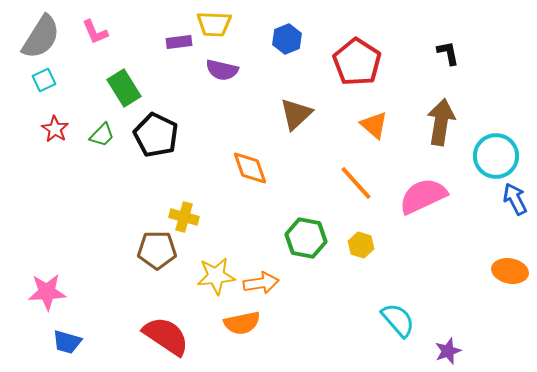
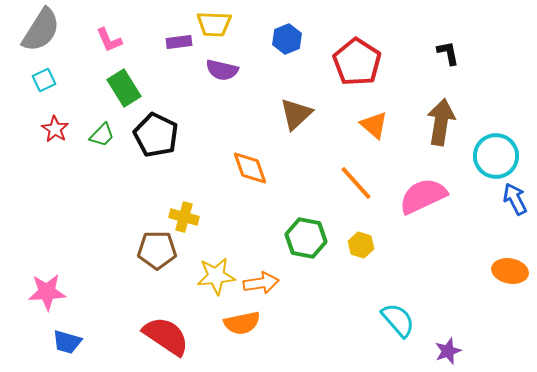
pink L-shape: moved 14 px right, 8 px down
gray semicircle: moved 7 px up
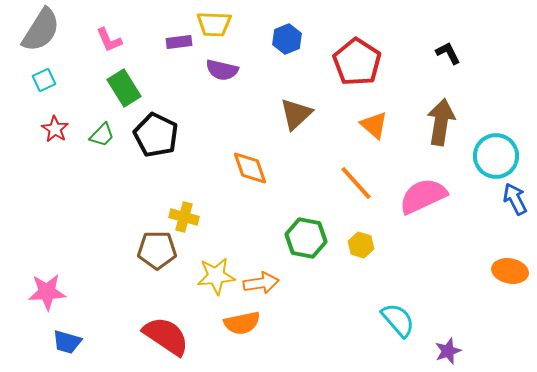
black L-shape: rotated 16 degrees counterclockwise
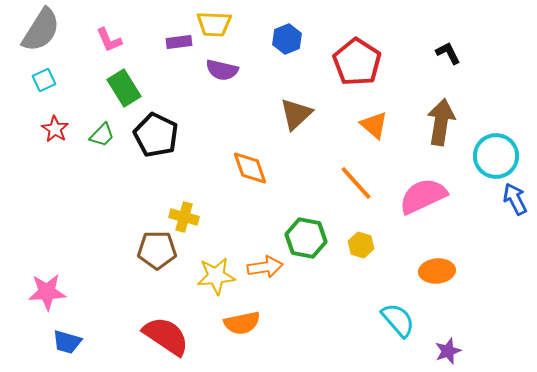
orange ellipse: moved 73 px left; rotated 16 degrees counterclockwise
orange arrow: moved 4 px right, 16 px up
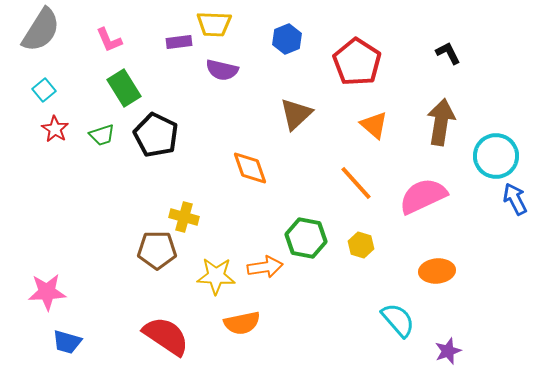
cyan square: moved 10 px down; rotated 15 degrees counterclockwise
green trapezoid: rotated 28 degrees clockwise
yellow star: rotated 9 degrees clockwise
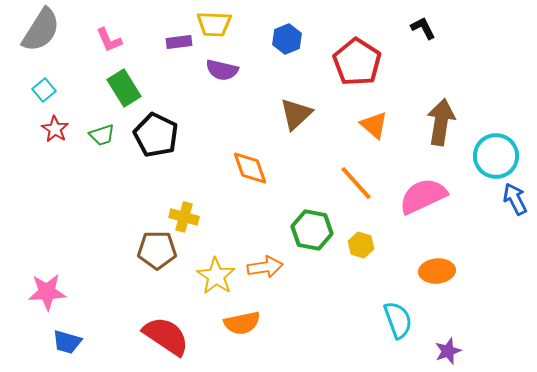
black L-shape: moved 25 px left, 25 px up
green hexagon: moved 6 px right, 8 px up
yellow star: rotated 30 degrees clockwise
cyan semicircle: rotated 21 degrees clockwise
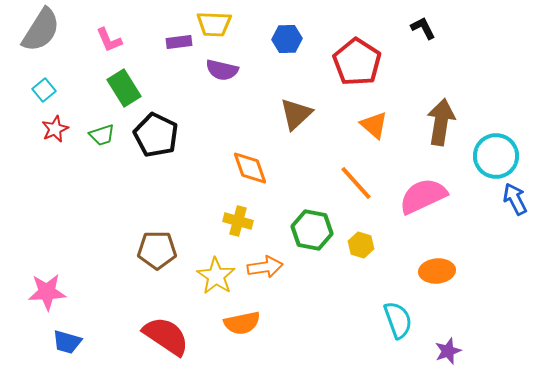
blue hexagon: rotated 20 degrees clockwise
red star: rotated 16 degrees clockwise
yellow cross: moved 54 px right, 4 px down
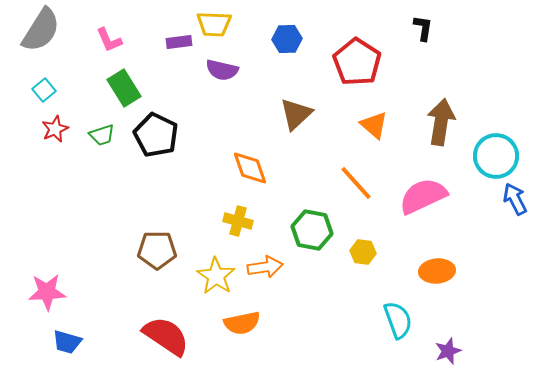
black L-shape: rotated 36 degrees clockwise
yellow hexagon: moved 2 px right, 7 px down; rotated 10 degrees counterclockwise
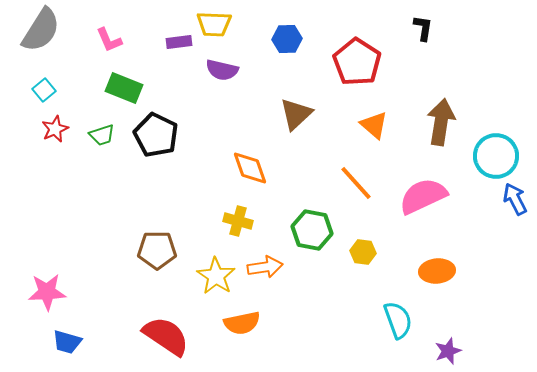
green rectangle: rotated 36 degrees counterclockwise
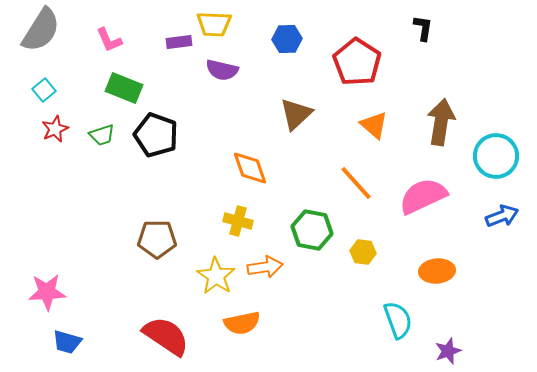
black pentagon: rotated 6 degrees counterclockwise
blue arrow: moved 13 px left, 17 px down; rotated 96 degrees clockwise
brown pentagon: moved 11 px up
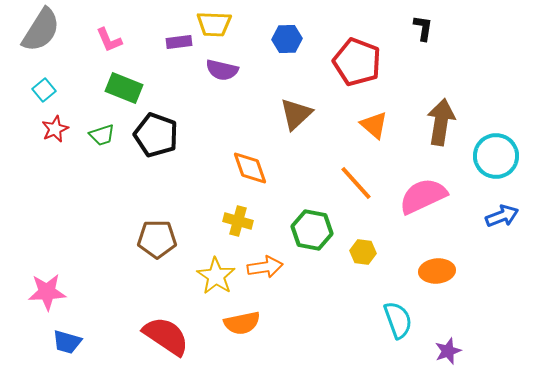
red pentagon: rotated 12 degrees counterclockwise
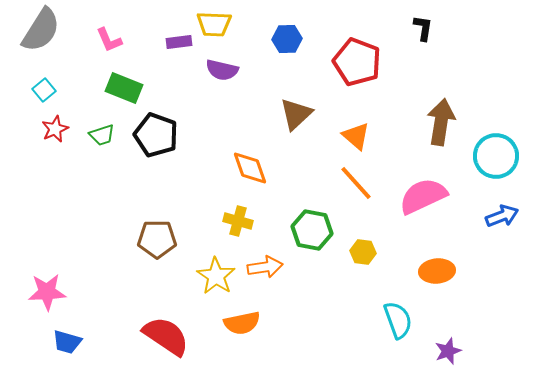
orange triangle: moved 18 px left, 11 px down
